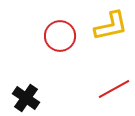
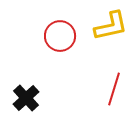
red line: rotated 44 degrees counterclockwise
black cross: rotated 12 degrees clockwise
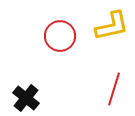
yellow L-shape: moved 1 px right
black cross: rotated 8 degrees counterclockwise
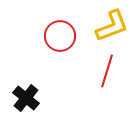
yellow L-shape: rotated 9 degrees counterclockwise
red line: moved 7 px left, 18 px up
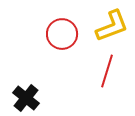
red circle: moved 2 px right, 2 px up
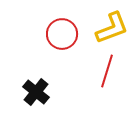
yellow L-shape: moved 2 px down
black cross: moved 10 px right, 6 px up
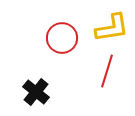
yellow L-shape: rotated 12 degrees clockwise
red circle: moved 4 px down
